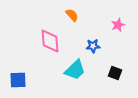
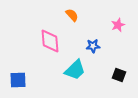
black square: moved 4 px right, 2 px down
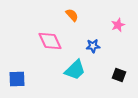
pink diamond: rotated 20 degrees counterclockwise
blue square: moved 1 px left, 1 px up
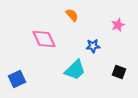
pink diamond: moved 6 px left, 2 px up
black square: moved 3 px up
blue square: rotated 24 degrees counterclockwise
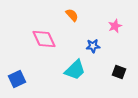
pink star: moved 3 px left, 1 px down
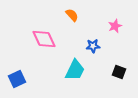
cyan trapezoid: rotated 20 degrees counterclockwise
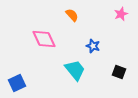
pink star: moved 6 px right, 12 px up
blue star: rotated 24 degrees clockwise
cyan trapezoid: rotated 65 degrees counterclockwise
blue square: moved 4 px down
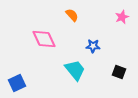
pink star: moved 1 px right, 3 px down
blue star: rotated 16 degrees counterclockwise
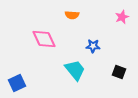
orange semicircle: rotated 136 degrees clockwise
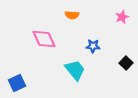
black square: moved 7 px right, 9 px up; rotated 24 degrees clockwise
